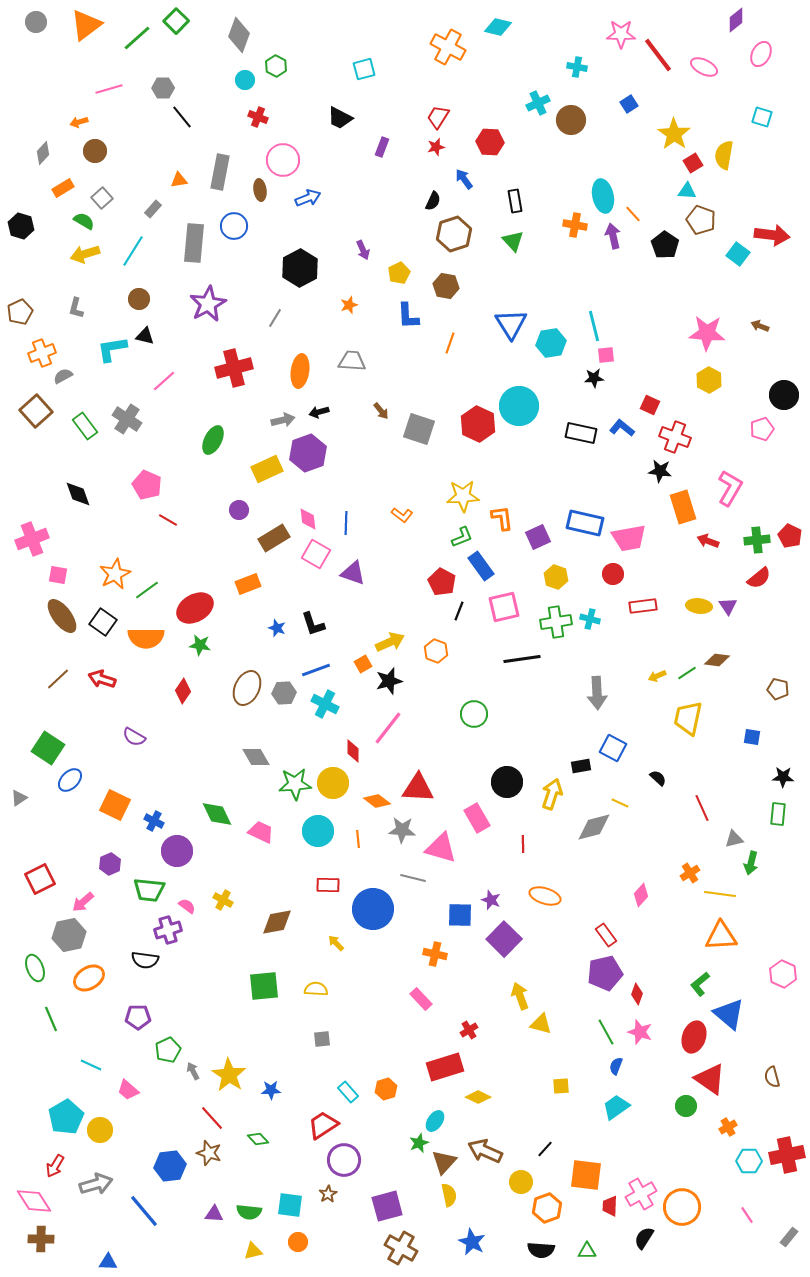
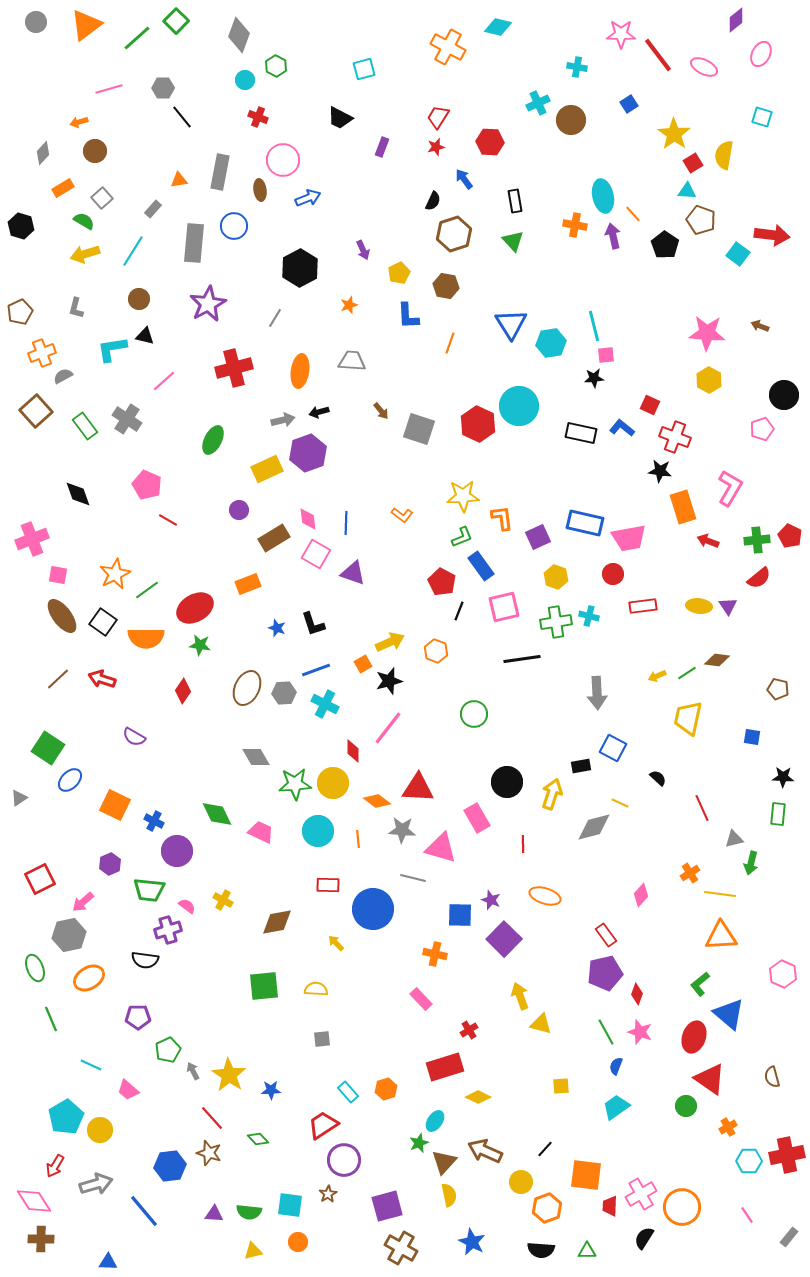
cyan cross at (590, 619): moved 1 px left, 3 px up
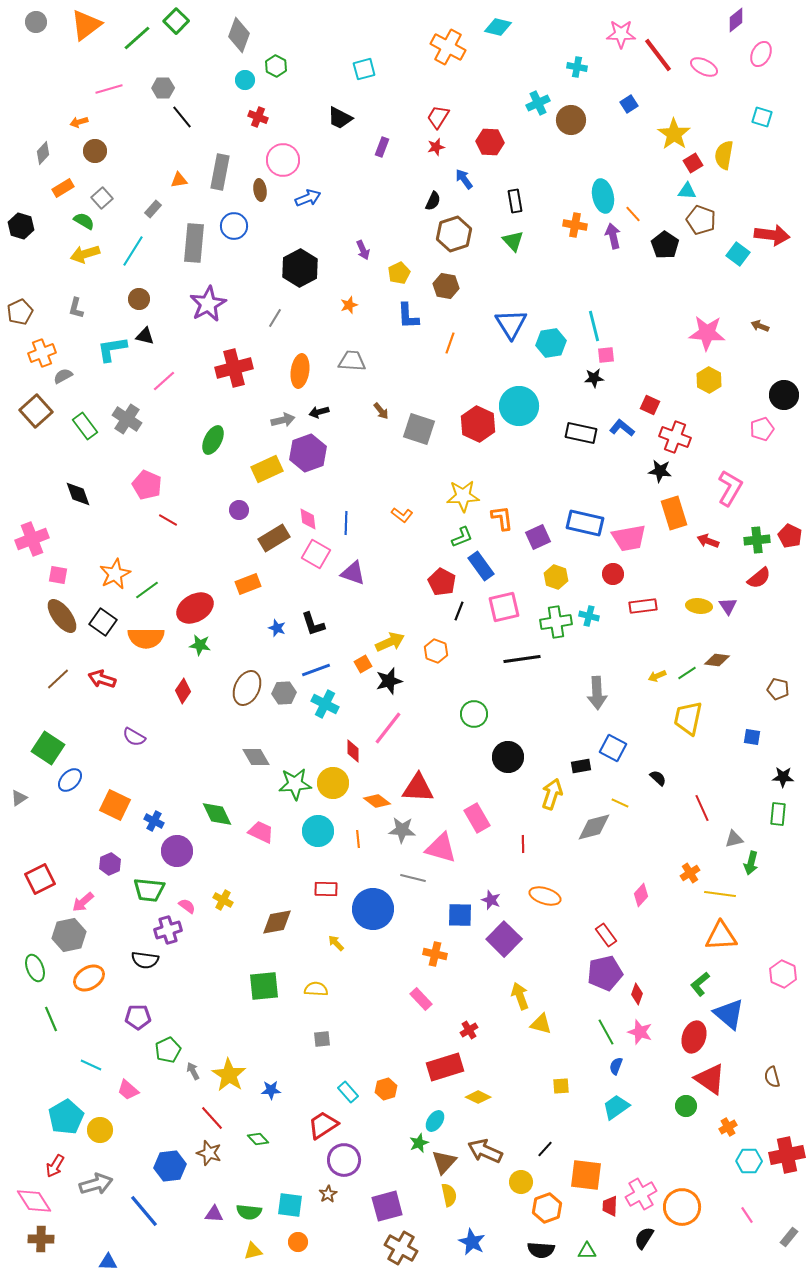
orange rectangle at (683, 507): moved 9 px left, 6 px down
black circle at (507, 782): moved 1 px right, 25 px up
red rectangle at (328, 885): moved 2 px left, 4 px down
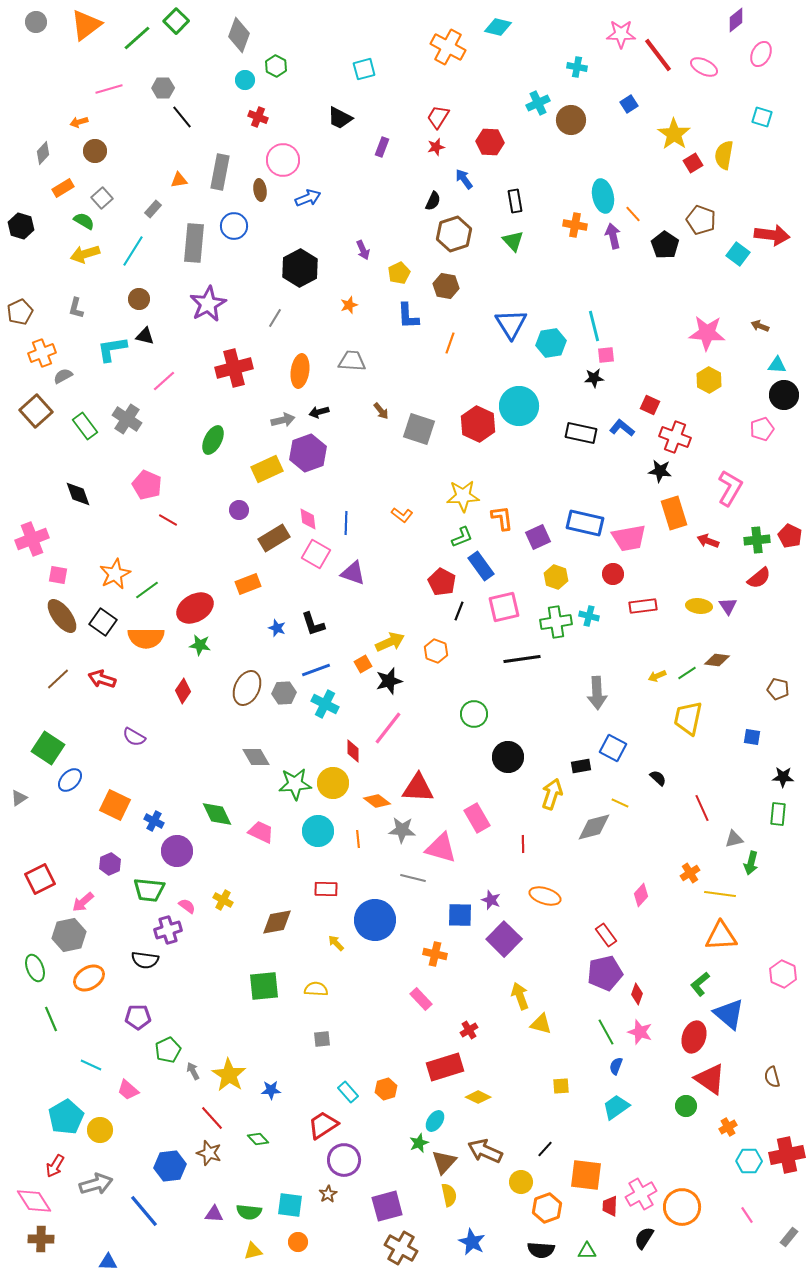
cyan triangle at (687, 191): moved 90 px right, 174 px down
blue circle at (373, 909): moved 2 px right, 11 px down
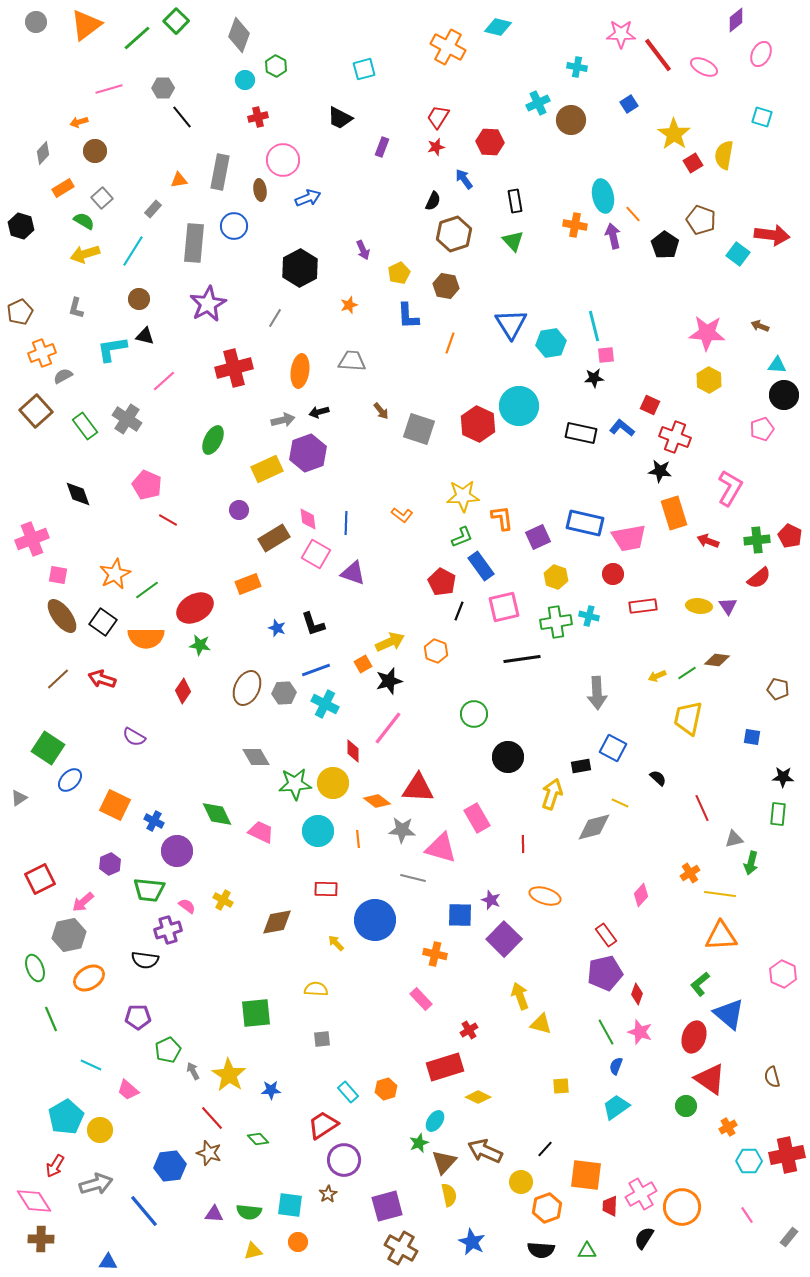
red cross at (258, 117): rotated 36 degrees counterclockwise
green square at (264, 986): moved 8 px left, 27 px down
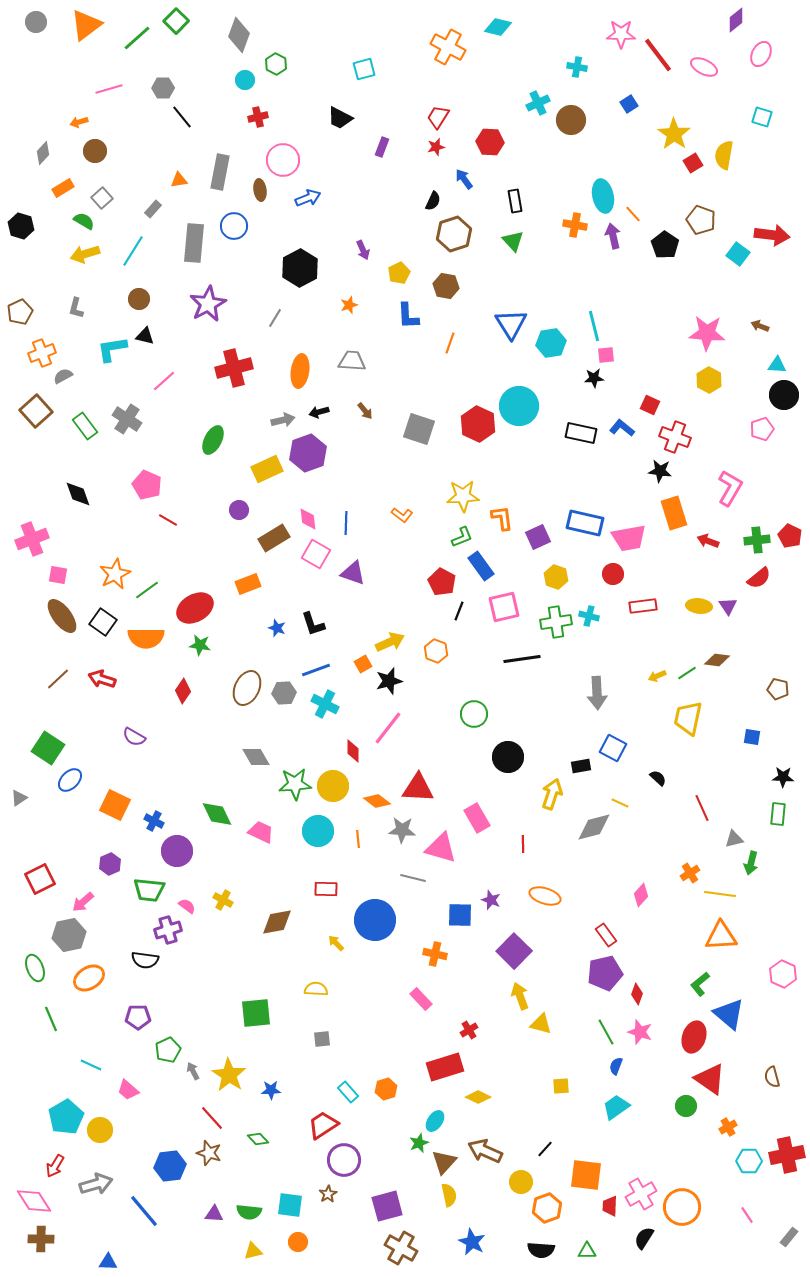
green hexagon at (276, 66): moved 2 px up
brown arrow at (381, 411): moved 16 px left
yellow circle at (333, 783): moved 3 px down
purple square at (504, 939): moved 10 px right, 12 px down
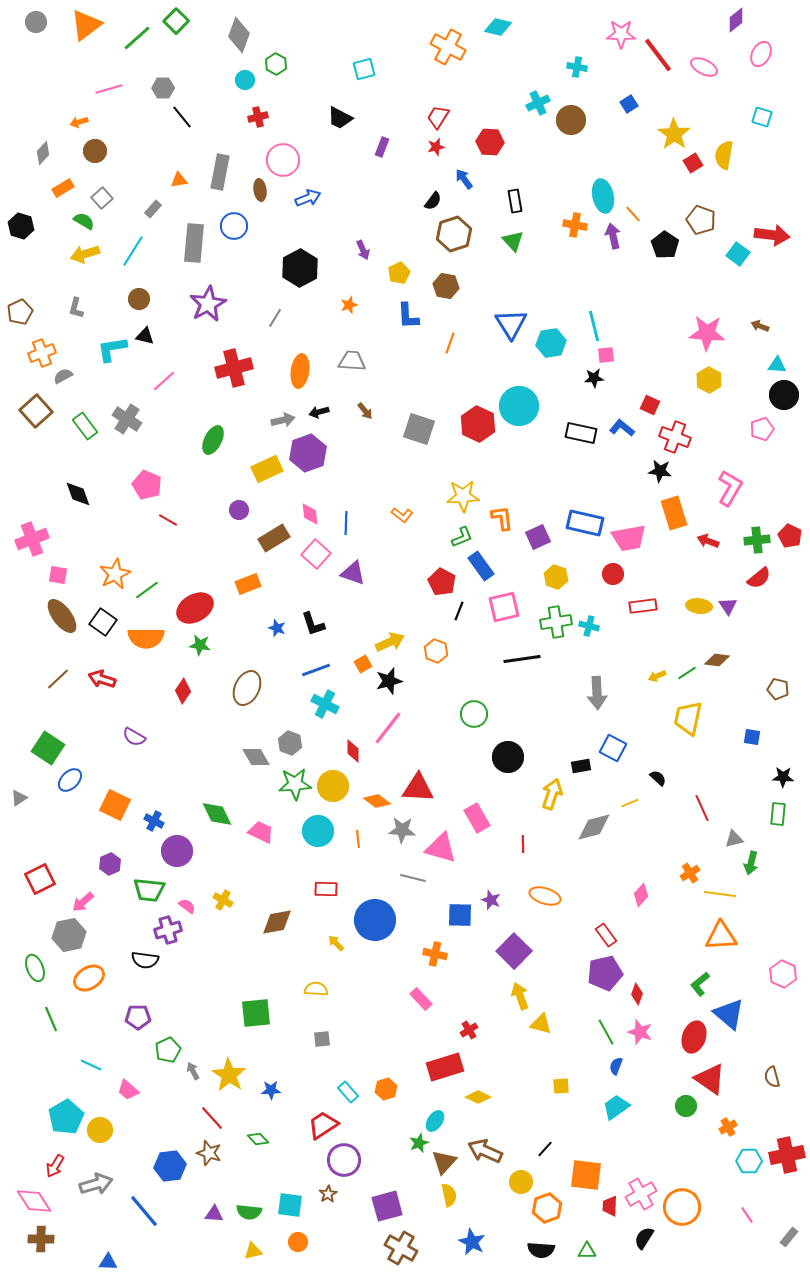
black semicircle at (433, 201): rotated 12 degrees clockwise
pink diamond at (308, 519): moved 2 px right, 5 px up
pink square at (316, 554): rotated 12 degrees clockwise
cyan cross at (589, 616): moved 10 px down
gray hexagon at (284, 693): moved 6 px right, 50 px down; rotated 25 degrees clockwise
yellow line at (620, 803): moved 10 px right; rotated 48 degrees counterclockwise
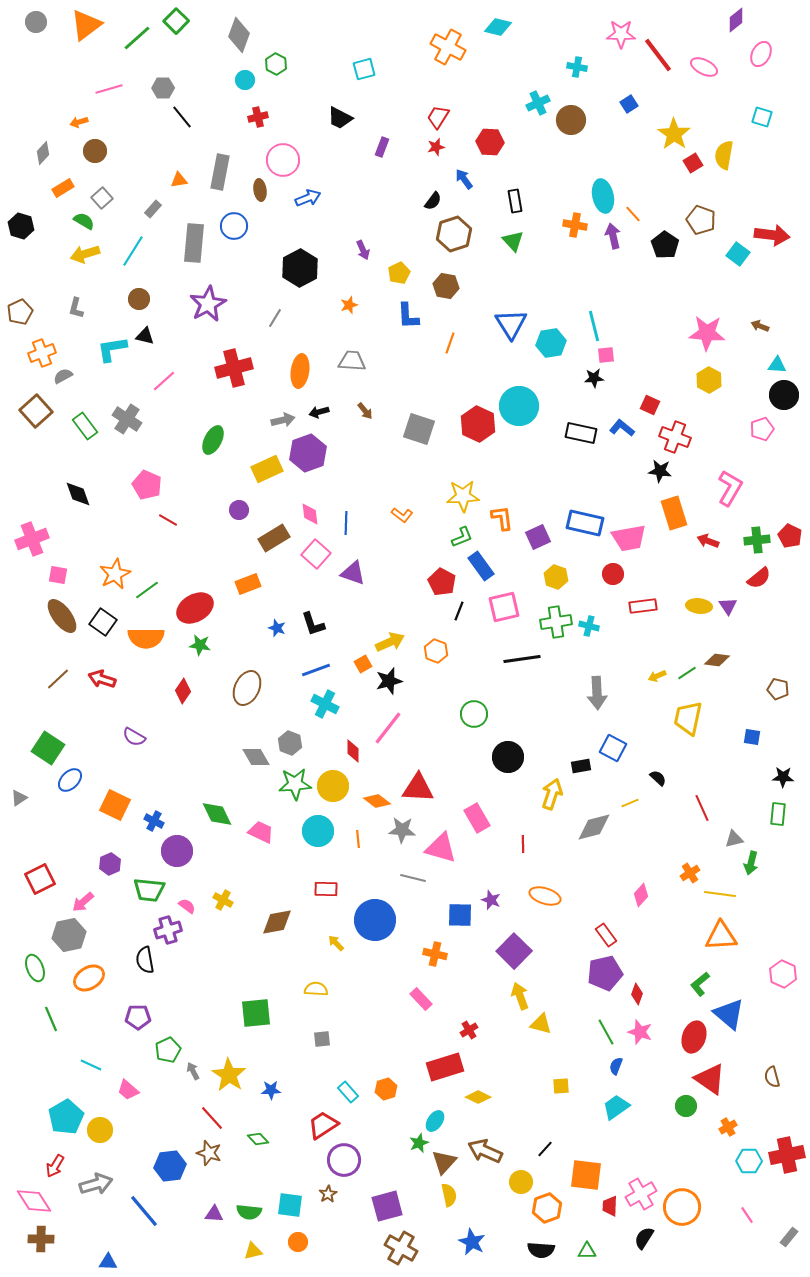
black semicircle at (145, 960): rotated 72 degrees clockwise
